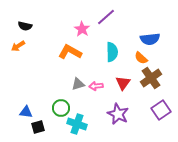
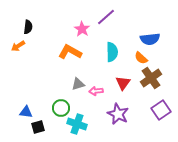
black semicircle: moved 3 px right, 1 px down; rotated 96 degrees counterclockwise
pink arrow: moved 5 px down
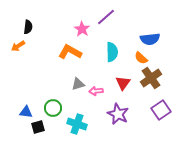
green circle: moved 8 px left
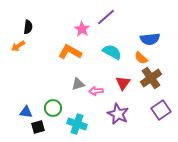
cyan semicircle: rotated 60 degrees counterclockwise
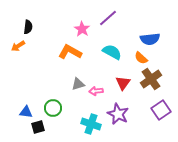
purple line: moved 2 px right, 1 px down
brown cross: moved 1 px down
cyan cross: moved 14 px right
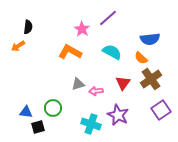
purple star: moved 1 px down
